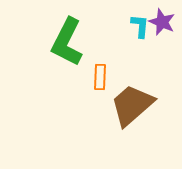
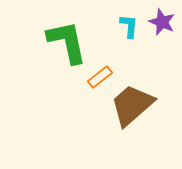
cyan L-shape: moved 11 px left
green L-shape: rotated 141 degrees clockwise
orange rectangle: rotated 50 degrees clockwise
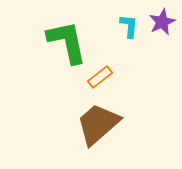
purple star: rotated 24 degrees clockwise
brown trapezoid: moved 34 px left, 19 px down
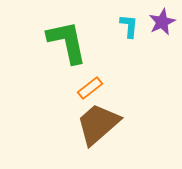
orange rectangle: moved 10 px left, 11 px down
